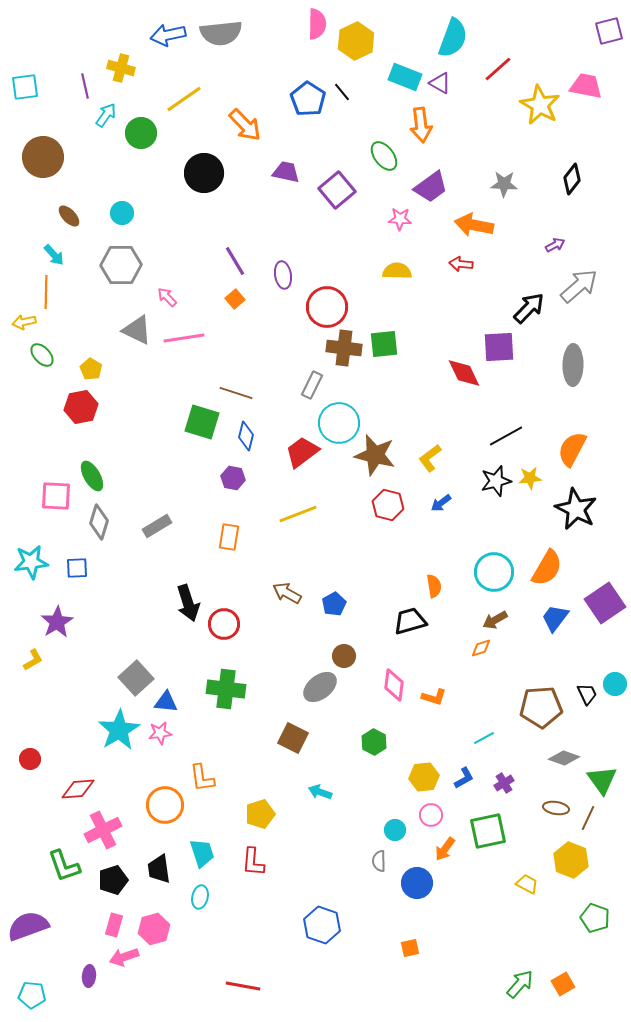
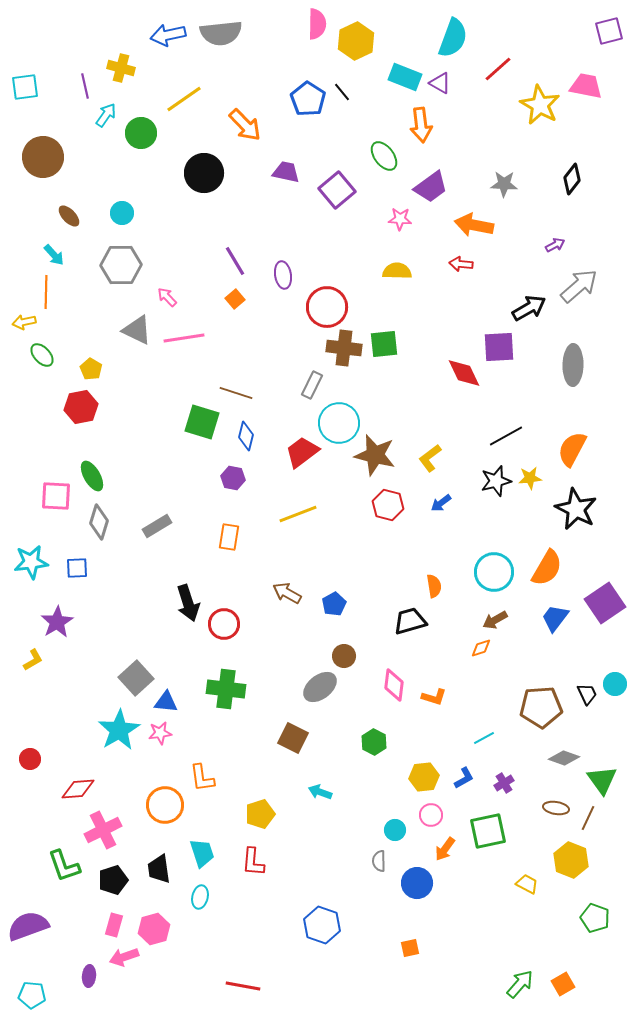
black arrow at (529, 308): rotated 16 degrees clockwise
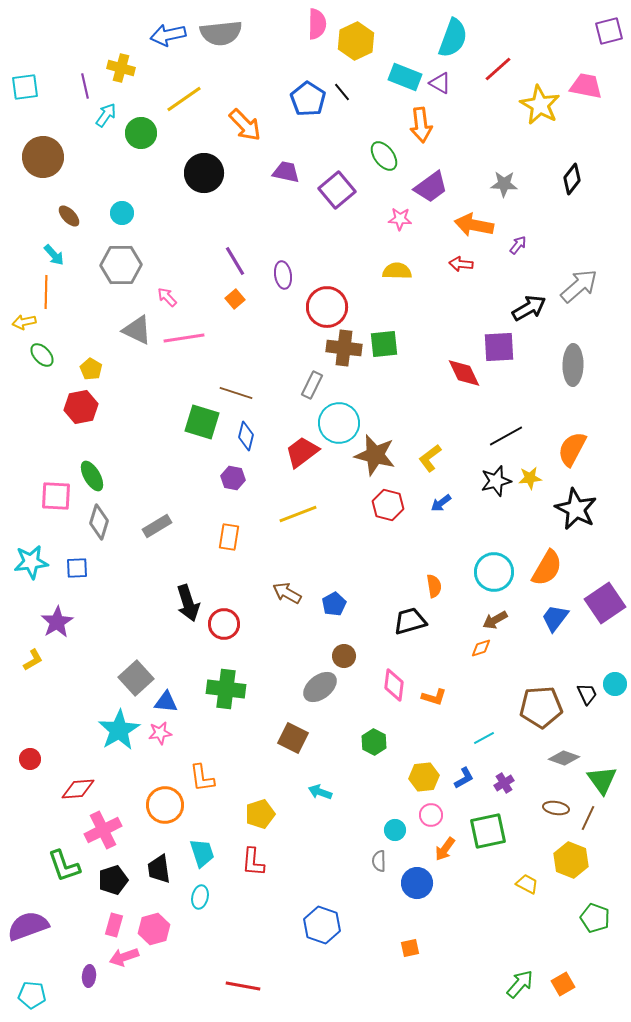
purple arrow at (555, 245): moved 37 px left; rotated 24 degrees counterclockwise
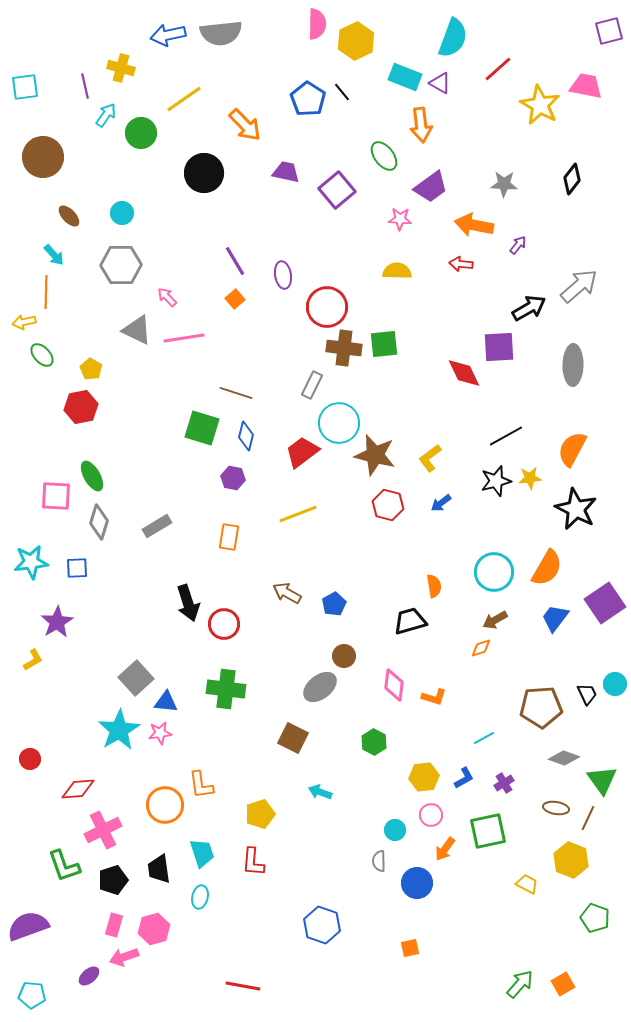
green square at (202, 422): moved 6 px down
orange L-shape at (202, 778): moved 1 px left, 7 px down
purple ellipse at (89, 976): rotated 45 degrees clockwise
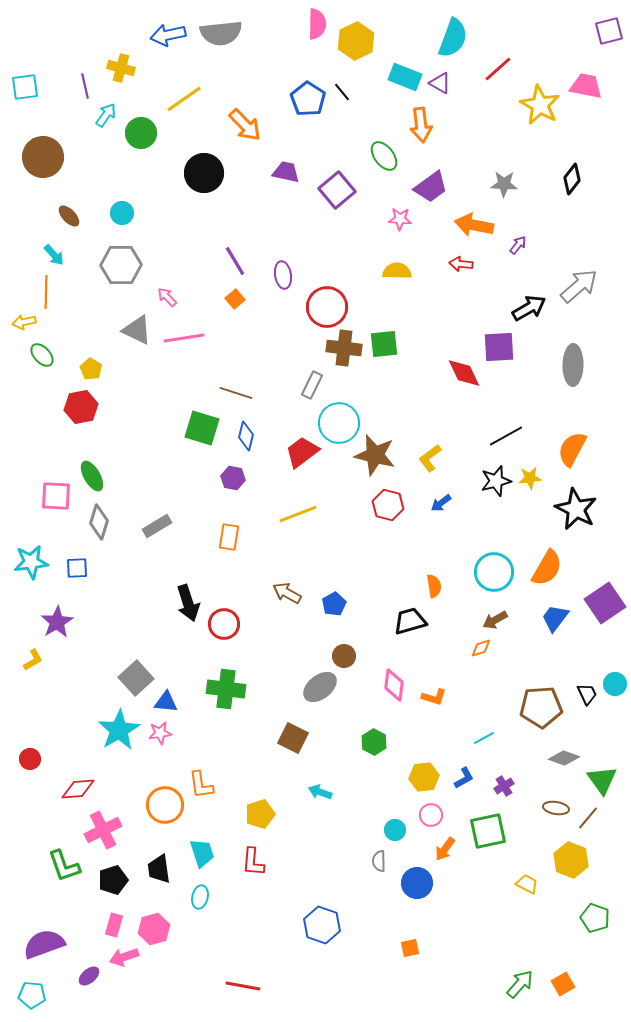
purple cross at (504, 783): moved 3 px down
brown line at (588, 818): rotated 15 degrees clockwise
purple semicircle at (28, 926): moved 16 px right, 18 px down
